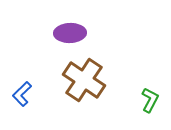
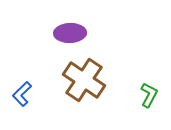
green L-shape: moved 1 px left, 5 px up
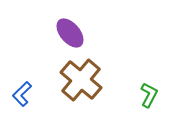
purple ellipse: rotated 52 degrees clockwise
brown cross: moved 3 px left; rotated 6 degrees clockwise
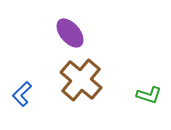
green L-shape: rotated 80 degrees clockwise
